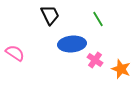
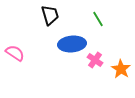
black trapezoid: rotated 10 degrees clockwise
orange star: rotated 12 degrees clockwise
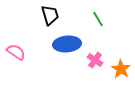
blue ellipse: moved 5 px left
pink semicircle: moved 1 px right, 1 px up
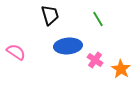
blue ellipse: moved 1 px right, 2 px down
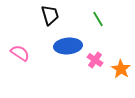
pink semicircle: moved 4 px right, 1 px down
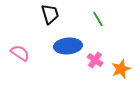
black trapezoid: moved 1 px up
orange star: rotated 18 degrees clockwise
